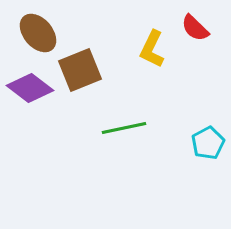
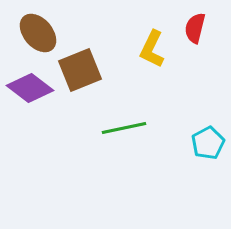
red semicircle: rotated 60 degrees clockwise
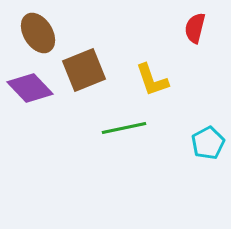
brown ellipse: rotated 9 degrees clockwise
yellow L-shape: moved 31 px down; rotated 45 degrees counterclockwise
brown square: moved 4 px right
purple diamond: rotated 9 degrees clockwise
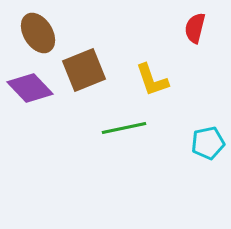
cyan pentagon: rotated 16 degrees clockwise
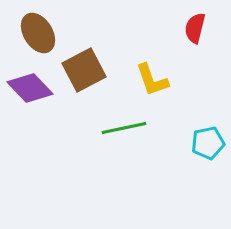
brown square: rotated 6 degrees counterclockwise
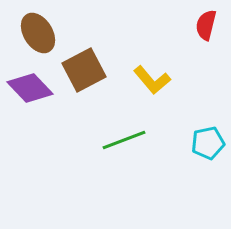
red semicircle: moved 11 px right, 3 px up
yellow L-shape: rotated 21 degrees counterclockwise
green line: moved 12 px down; rotated 9 degrees counterclockwise
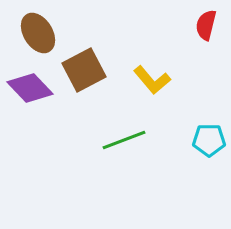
cyan pentagon: moved 1 px right, 3 px up; rotated 12 degrees clockwise
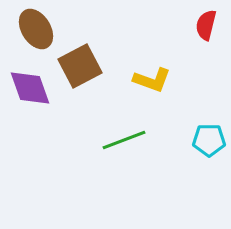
brown ellipse: moved 2 px left, 4 px up
brown square: moved 4 px left, 4 px up
yellow L-shape: rotated 30 degrees counterclockwise
purple diamond: rotated 24 degrees clockwise
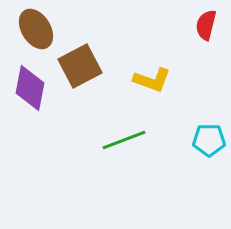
purple diamond: rotated 30 degrees clockwise
